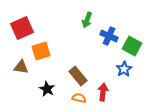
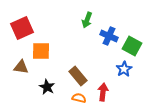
orange square: rotated 18 degrees clockwise
black star: moved 2 px up
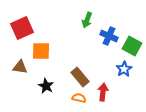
brown triangle: moved 1 px left
brown rectangle: moved 2 px right, 1 px down
black star: moved 1 px left, 1 px up
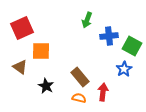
blue cross: rotated 30 degrees counterclockwise
brown triangle: rotated 28 degrees clockwise
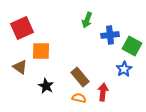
blue cross: moved 1 px right, 1 px up
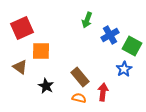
blue cross: rotated 24 degrees counterclockwise
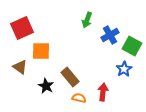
brown rectangle: moved 10 px left
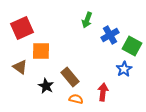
orange semicircle: moved 3 px left, 1 px down
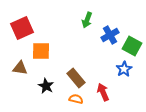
brown triangle: moved 1 px down; rotated 28 degrees counterclockwise
brown rectangle: moved 6 px right, 1 px down
red arrow: rotated 30 degrees counterclockwise
